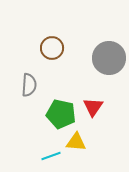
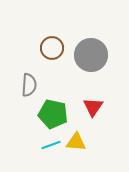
gray circle: moved 18 px left, 3 px up
green pentagon: moved 8 px left
cyan line: moved 11 px up
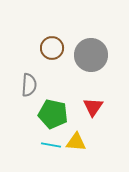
cyan line: rotated 30 degrees clockwise
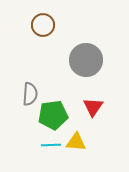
brown circle: moved 9 px left, 23 px up
gray circle: moved 5 px left, 5 px down
gray semicircle: moved 1 px right, 9 px down
green pentagon: moved 1 px down; rotated 20 degrees counterclockwise
cyan line: rotated 12 degrees counterclockwise
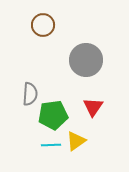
yellow triangle: moved 1 px up; rotated 40 degrees counterclockwise
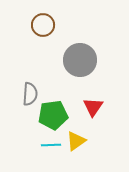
gray circle: moved 6 px left
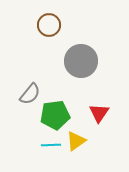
brown circle: moved 6 px right
gray circle: moved 1 px right, 1 px down
gray semicircle: rotated 35 degrees clockwise
red triangle: moved 6 px right, 6 px down
green pentagon: moved 2 px right
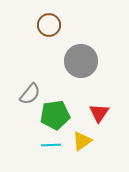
yellow triangle: moved 6 px right
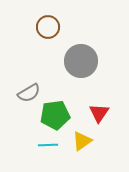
brown circle: moved 1 px left, 2 px down
gray semicircle: moved 1 px left, 1 px up; rotated 20 degrees clockwise
cyan line: moved 3 px left
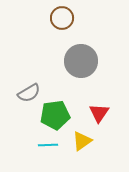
brown circle: moved 14 px right, 9 px up
